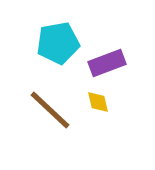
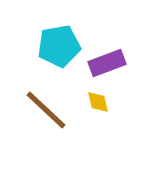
cyan pentagon: moved 1 px right, 3 px down
brown line: moved 4 px left
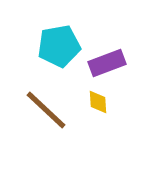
yellow diamond: rotated 10 degrees clockwise
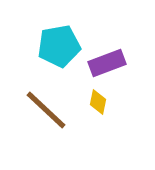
yellow diamond: rotated 15 degrees clockwise
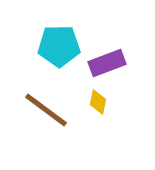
cyan pentagon: rotated 9 degrees clockwise
brown line: rotated 6 degrees counterclockwise
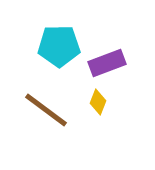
yellow diamond: rotated 10 degrees clockwise
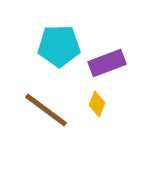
yellow diamond: moved 1 px left, 2 px down
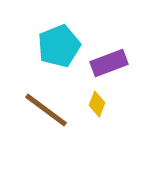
cyan pentagon: rotated 21 degrees counterclockwise
purple rectangle: moved 2 px right
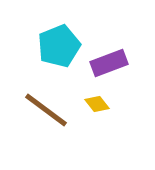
yellow diamond: rotated 60 degrees counterclockwise
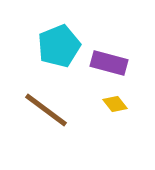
purple rectangle: rotated 36 degrees clockwise
yellow diamond: moved 18 px right
